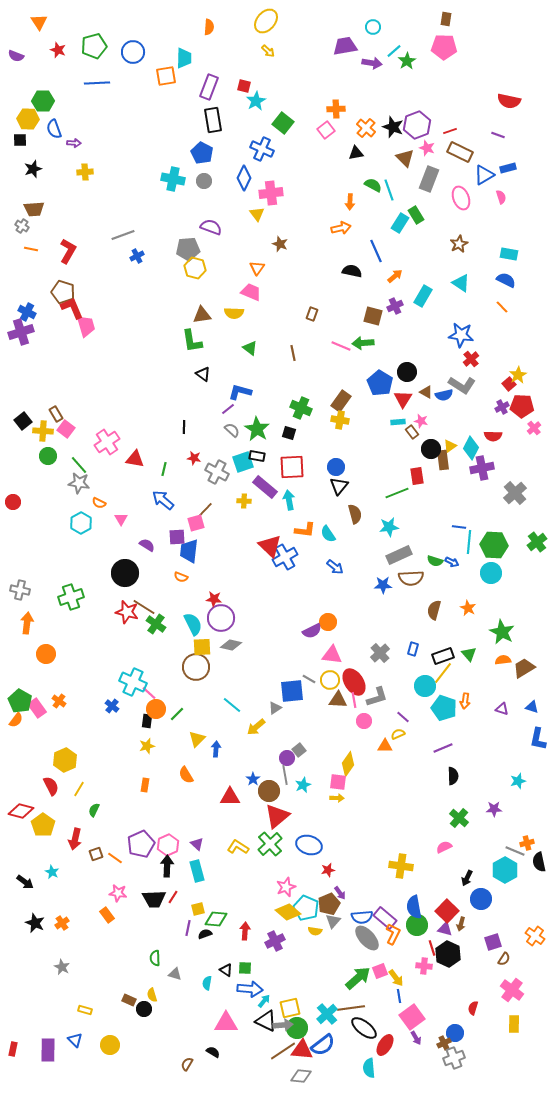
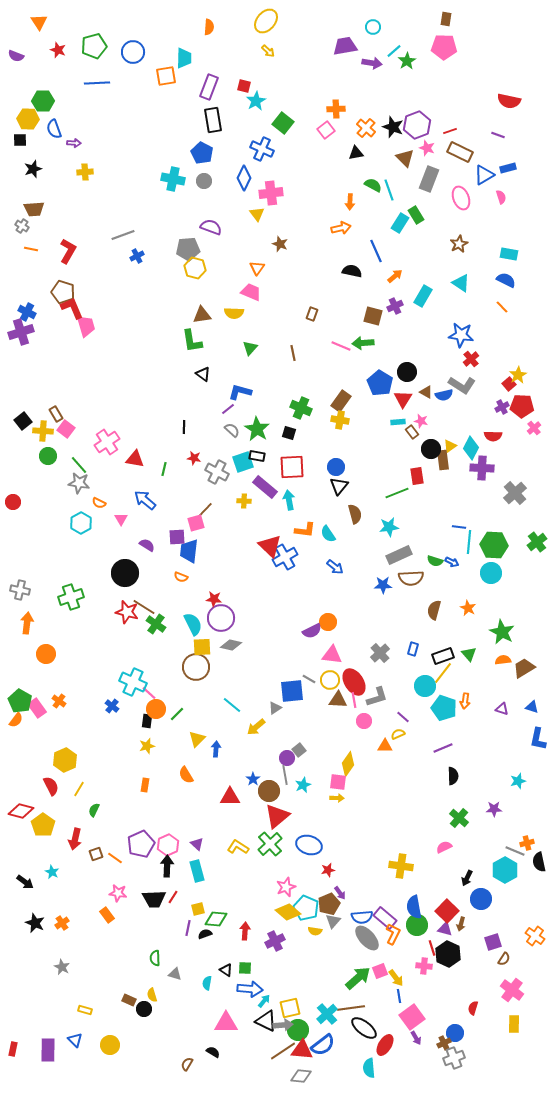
green triangle at (250, 348): rotated 35 degrees clockwise
purple cross at (482, 468): rotated 15 degrees clockwise
blue arrow at (163, 500): moved 18 px left
green circle at (297, 1028): moved 1 px right, 2 px down
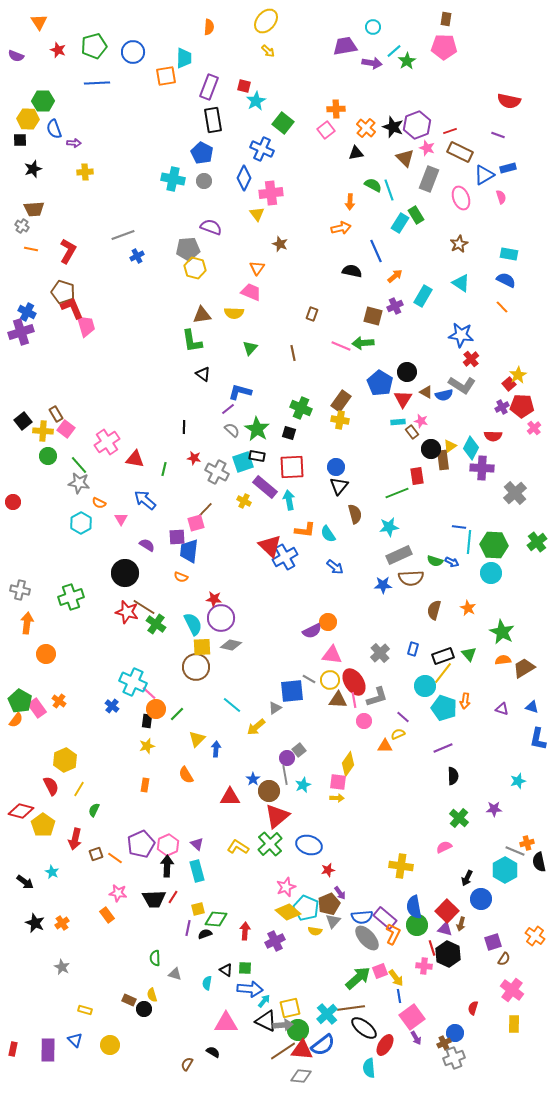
yellow cross at (244, 501): rotated 24 degrees clockwise
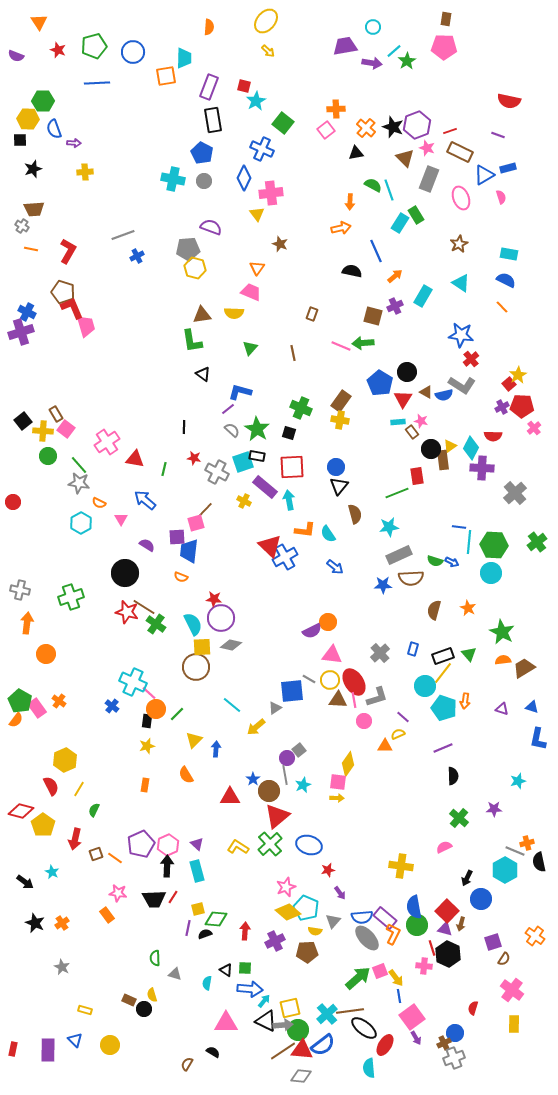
yellow triangle at (197, 739): moved 3 px left, 1 px down
brown pentagon at (329, 904): moved 22 px left, 48 px down; rotated 20 degrees clockwise
brown line at (351, 1008): moved 1 px left, 3 px down
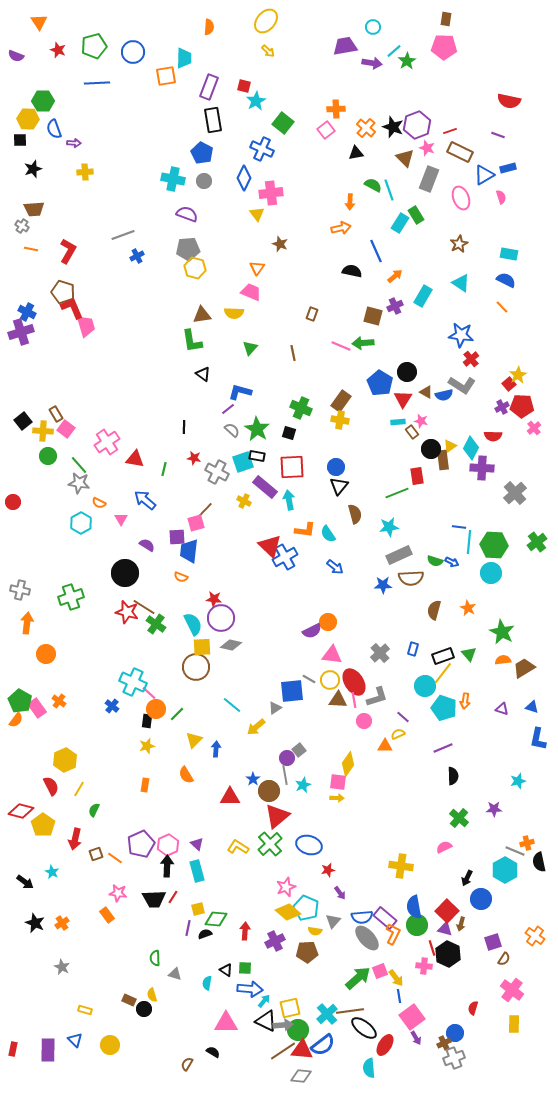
purple semicircle at (211, 227): moved 24 px left, 13 px up
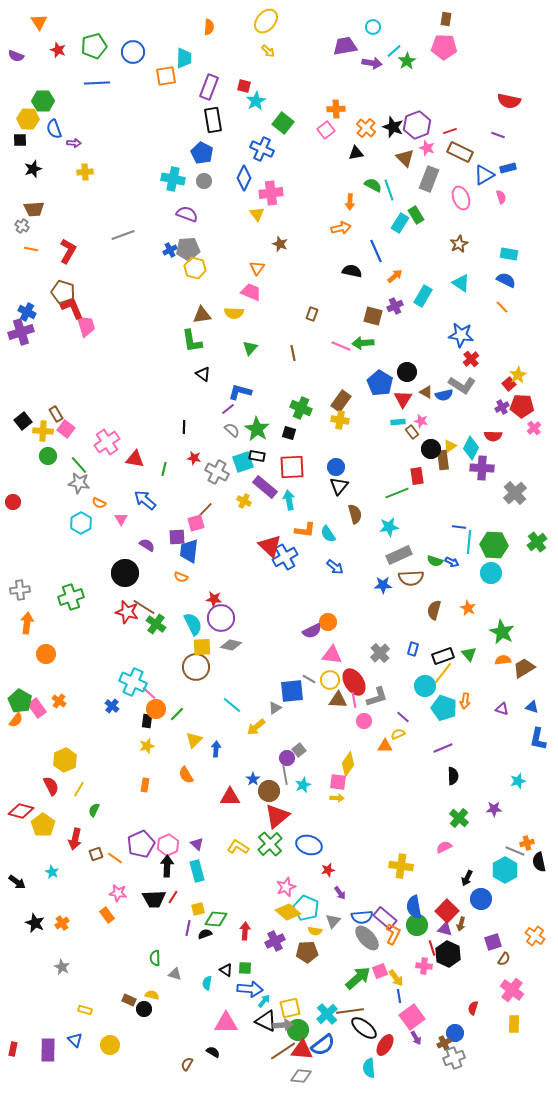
blue cross at (137, 256): moved 33 px right, 6 px up
gray cross at (20, 590): rotated 18 degrees counterclockwise
black arrow at (25, 882): moved 8 px left
yellow semicircle at (152, 995): rotated 120 degrees clockwise
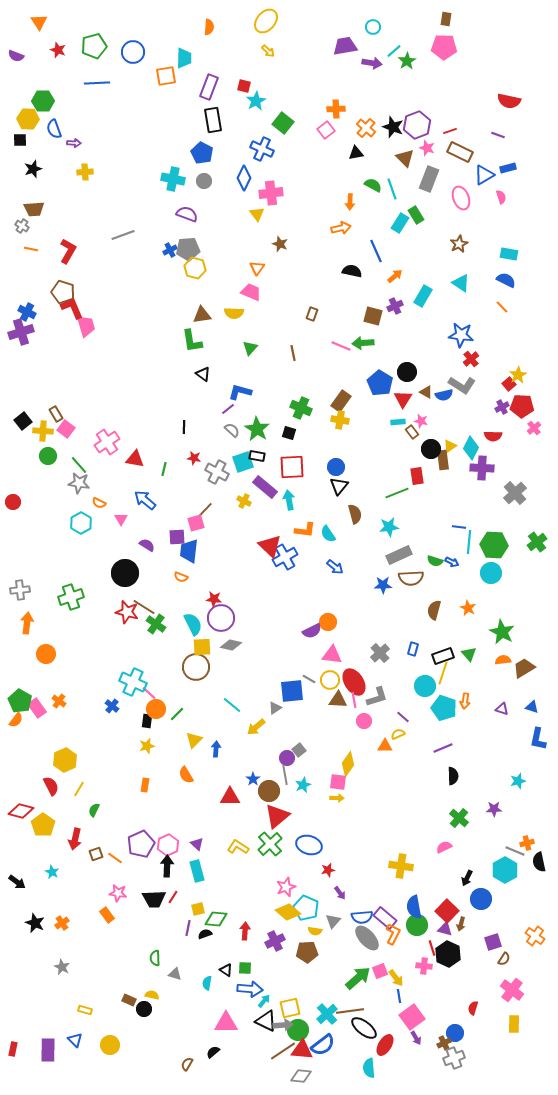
cyan line at (389, 190): moved 3 px right, 1 px up
yellow line at (443, 673): rotated 20 degrees counterclockwise
black semicircle at (213, 1052): rotated 72 degrees counterclockwise
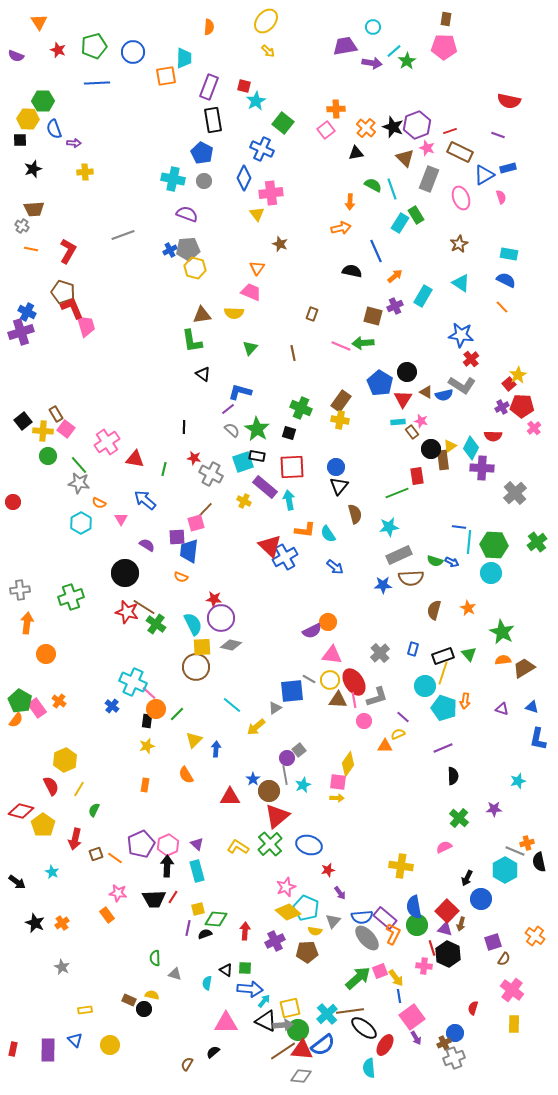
gray cross at (217, 472): moved 6 px left, 2 px down
yellow rectangle at (85, 1010): rotated 24 degrees counterclockwise
